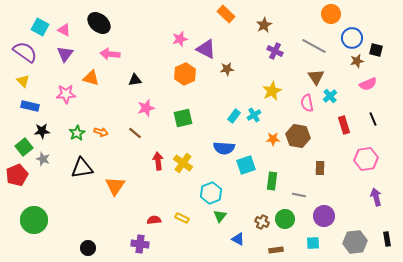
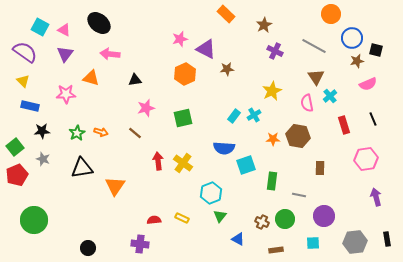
green square at (24, 147): moved 9 px left
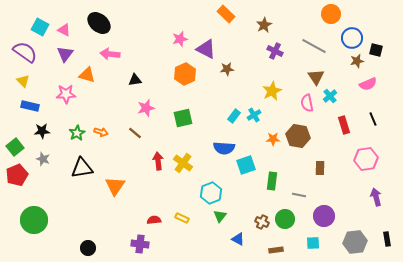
orange triangle at (91, 78): moved 4 px left, 3 px up
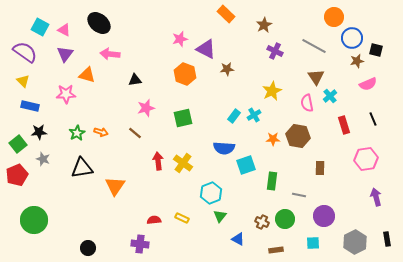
orange circle at (331, 14): moved 3 px right, 3 px down
orange hexagon at (185, 74): rotated 15 degrees counterclockwise
black star at (42, 131): moved 3 px left, 1 px down
green square at (15, 147): moved 3 px right, 3 px up
gray hexagon at (355, 242): rotated 20 degrees counterclockwise
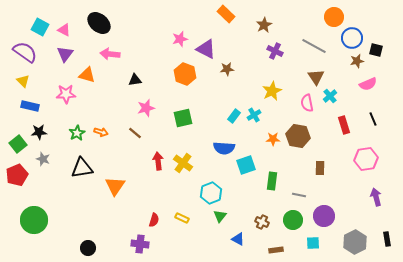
green circle at (285, 219): moved 8 px right, 1 px down
red semicircle at (154, 220): rotated 112 degrees clockwise
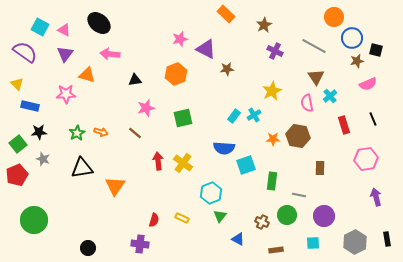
orange hexagon at (185, 74): moved 9 px left; rotated 20 degrees clockwise
yellow triangle at (23, 81): moved 6 px left, 3 px down
green circle at (293, 220): moved 6 px left, 5 px up
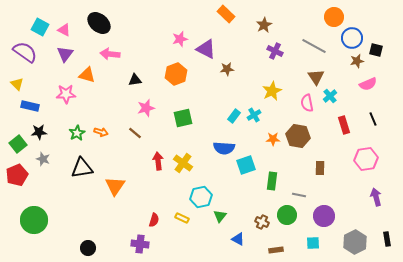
cyan hexagon at (211, 193): moved 10 px left, 4 px down; rotated 10 degrees clockwise
